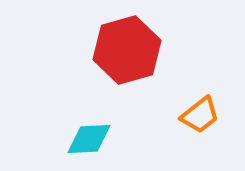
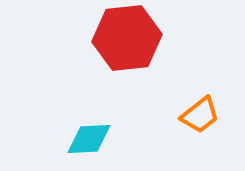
red hexagon: moved 12 px up; rotated 10 degrees clockwise
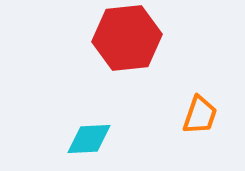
orange trapezoid: rotated 33 degrees counterclockwise
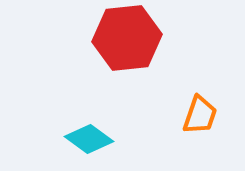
cyan diamond: rotated 39 degrees clockwise
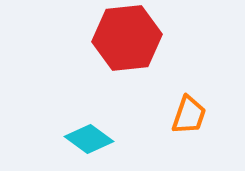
orange trapezoid: moved 11 px left
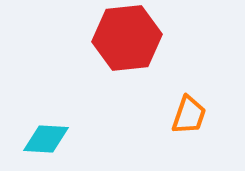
cyan diamond: moved 43 px left; rotated 33 degrees counterclockwise
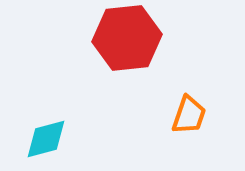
cyan diamond: rotated 18 degrees counterclockwise
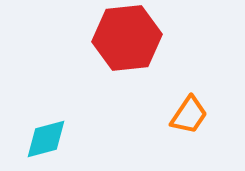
orange trapezoid: rotated 15 degrees clockwise
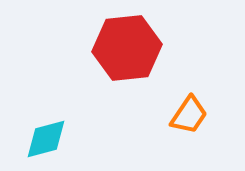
red hexagon: moved 10 px down
